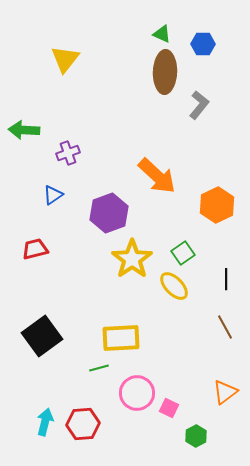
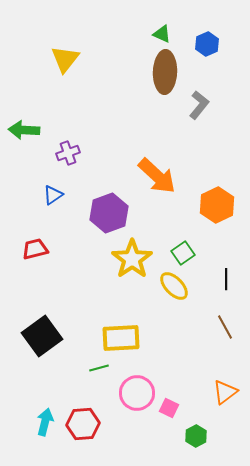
blue hexagon: moved 4 px right; rotated 25 degrees counterclockwise
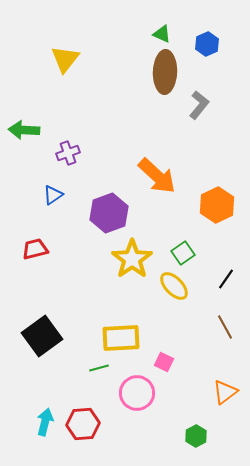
black line: rotated 35 degrees clockwise
pink square: moved 5 px left, 46 px up
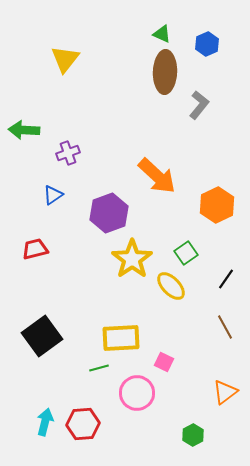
green square: moved 3 px right
yellow ellipse: moved 3 px left
green hexagon: moved 3 px left, 1 px up
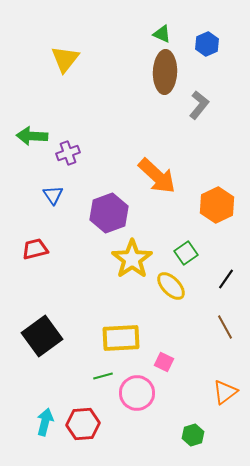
green arrow: moved 8 px right, 6 px down
blue triangle: rotated 30 degrees counterclockwise
green line: moved 4 px right, 8 px down
green hexagon: rotated 10 degrees clockwise
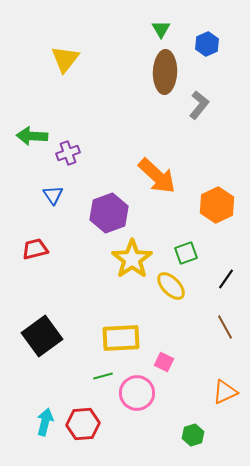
green triangle: moved 1 px left, 5 px up; rotated 36 degrees clockwise
green square: rotated 15 degrees clockwise
orange triangle: rotated 12 degrees clockwise
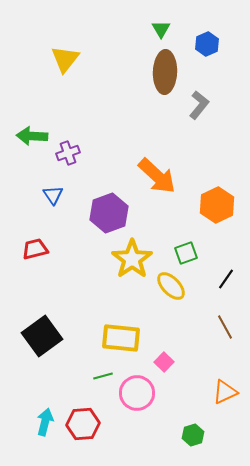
yellow rectangle: rotated 9 degrees clockwise
pink square: rotated 18 degrees clockwise
